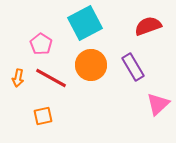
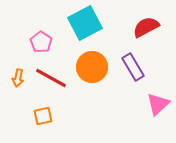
red semicircle: moved 2 px left, 1 px down; rotated 8 degrees counterclockwise
pink pentagon: moved 2 px up
orange circle: moved 1 px right, 2 px down
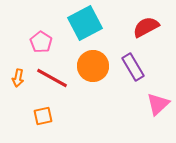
orange circle: moved 1 px right, 1 px up
red line: moved 1 px right
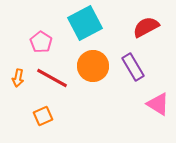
pink triangle: rotated 45 degrees counterclockwise
orange square: rotated 12 degrees counterclockwise
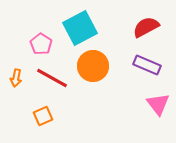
cyan square: moved 5 px left, 5 px down
pink pentagon: moved 2 px down
purple rectangle: moved 14 px right, 2 px up; rotated 36 degrees counterclockwise
orange arrow: moved 2 px left
pink triangle: rotated 20 degrees clockwise
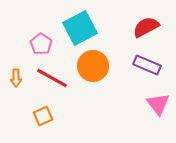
orange arrow: rotated 12 degrees counterclockwise
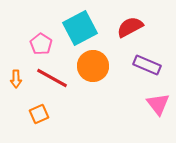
red semicircle: moved 16 px left
orange arrow: moved 1 px down
orange square: moved 4 px left, 2 px up
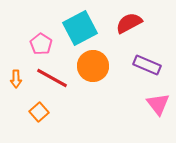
red semicircle: moved 1 px left, 4 px up
orange square: moved 2 px up; rotated 18 degrees counterclockwise
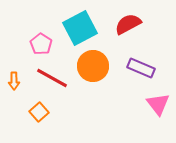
red semicircle: moved 1 px left, 1 px down
purple rectangle: moved 6 px left, 3 px down
orange arrow: moved 2 px left, 2 px down
